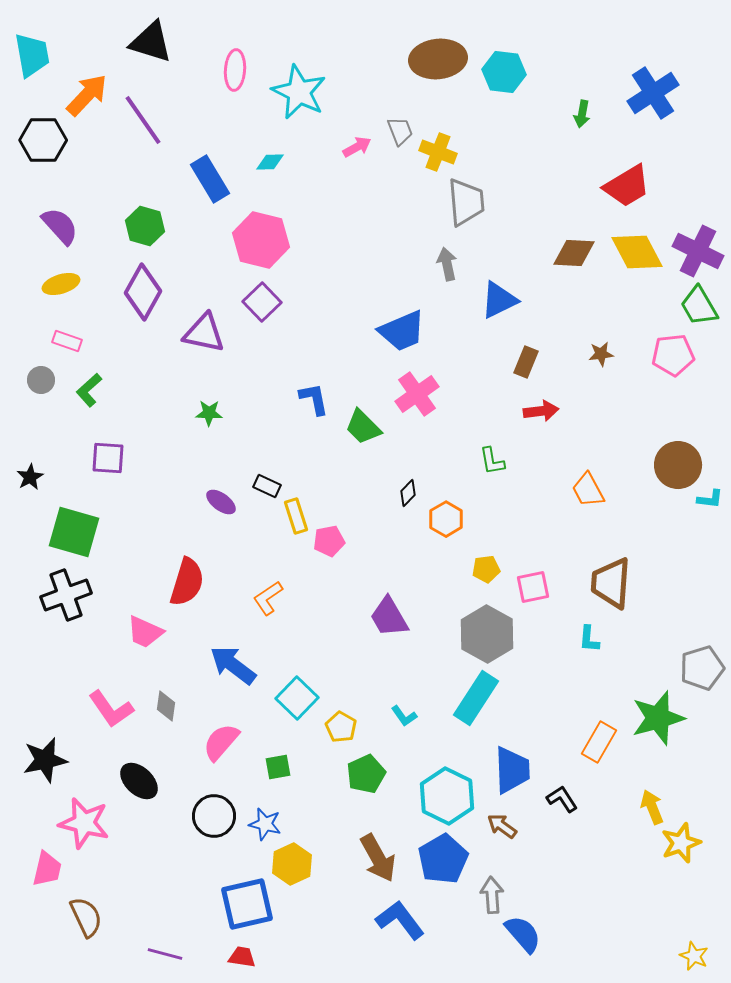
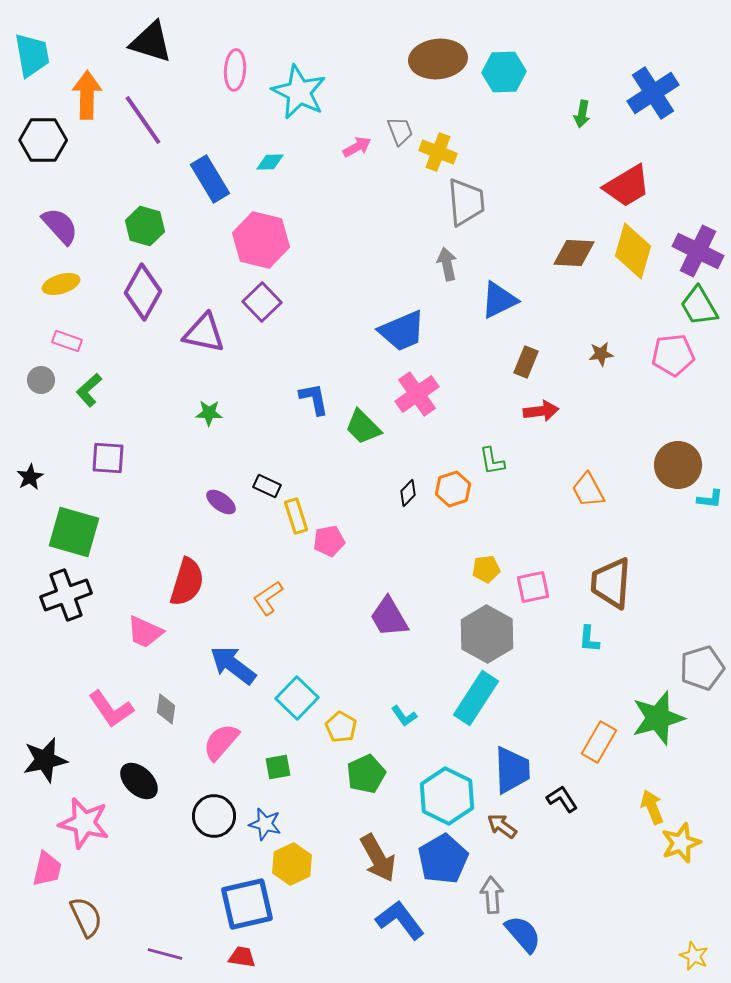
cyan hexagon at (504, 72): rotated 9 degrees counterclockwise
orange arrow at (87, 95): rotated 42 degrees counterclockwise
yellow diamond at (637, 252): moved 4 px left, 1 px up; rotated 44 degrees clockwise
orange hexagon at (446, 519): moved 7 px right, 30 px up; rotated 12 degrees clockwise
gray diamond at (166, 706): moved 3 px down
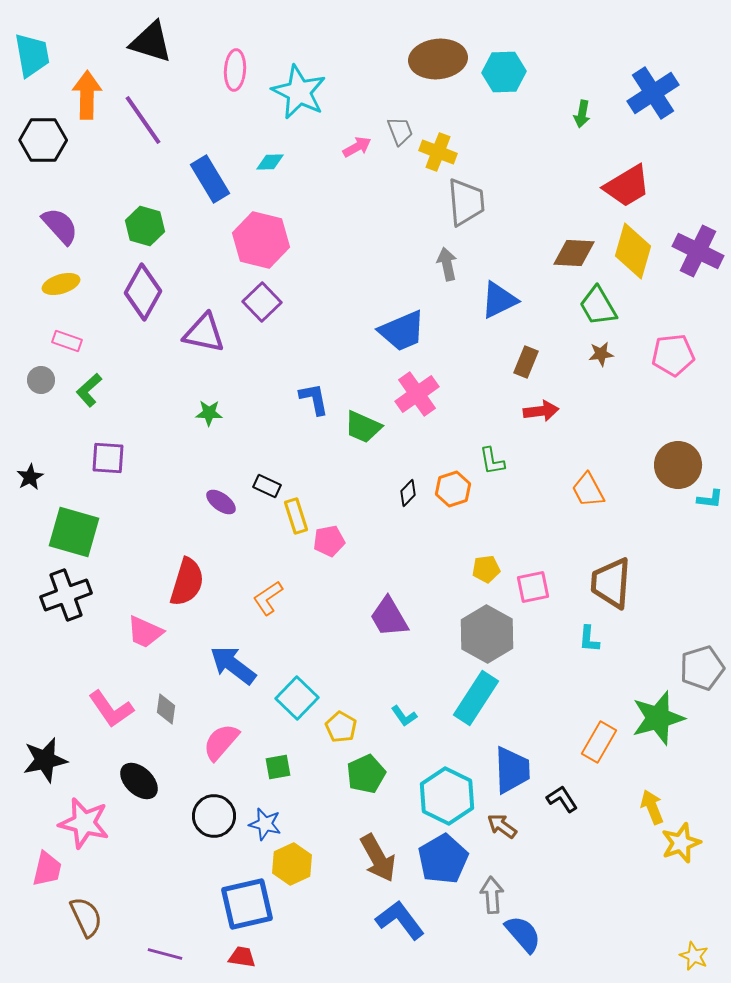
green trapezoid at (699, 306): moved 101 px left
green trapezoid at (363, 427): rotated 21 degrees counterclockwise
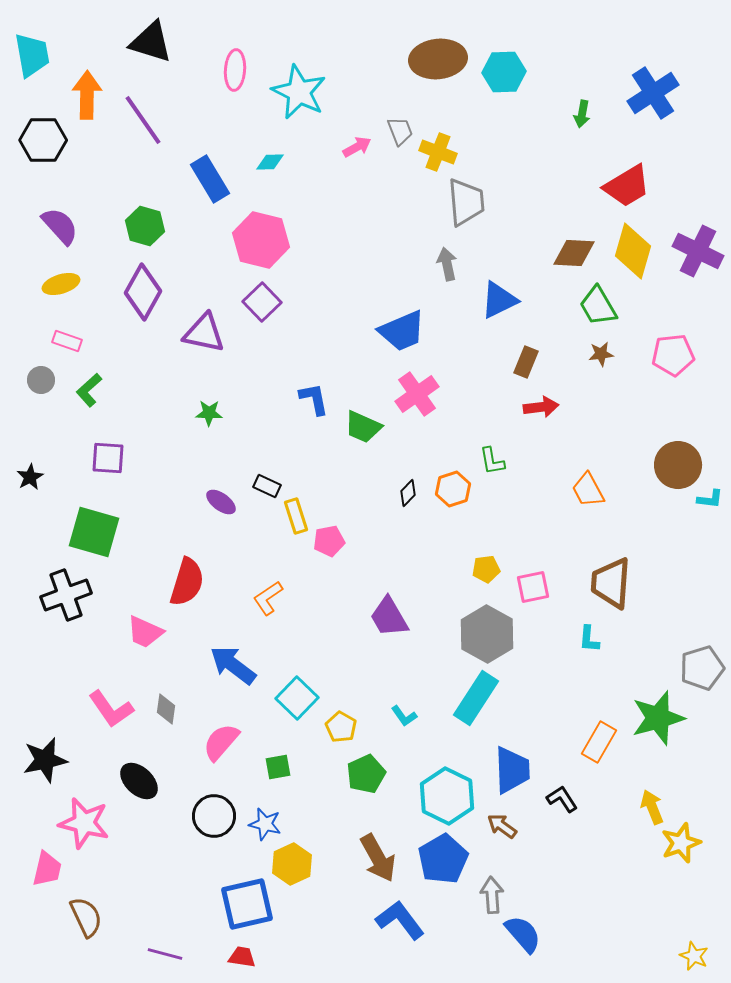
red arrow at (541, 411): moved 4 px up
green square at (74, 532): moved 20 px right
